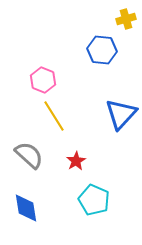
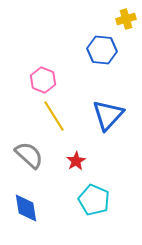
blue triangle: moved 13 px left, 1 px down
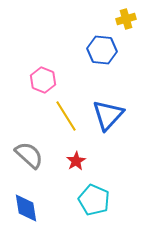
yellow line: moved 12 px right
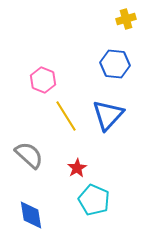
blue hexagon: moved 13 px right, 14 px down
red star: moved 1 px right, 7 px down
blue diamond: moved 5 px right, 7 px down
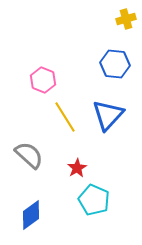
yellow line: moved 1 px left, 1 px down
blue diamond: rotated 64 degrees clockwise
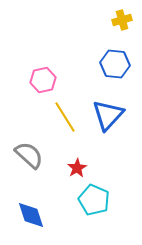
yellow cross: moved 4 px left, 1 px down
pink hexagon: rotated 25 degrees clockwise
blue diamond: rotated 72 degrees counterclockwise
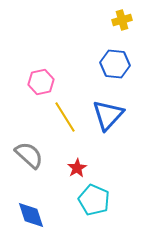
pink hexagon: moved 2 px left, 2 px down
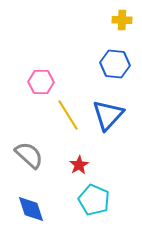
yellow cross: rotated 18 degrees clockwise
pink hexagon: rotated 15 degrees clockwise
yellow line: moved 3 px right, 2 px up
red star: moved 2 px right, 3 px up
blue diamond: moved 6 px up
